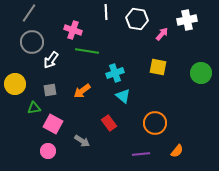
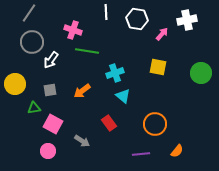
orange circle: moved 1 px down
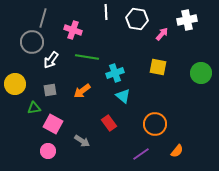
gray line: moved 14 px right, 5 px down; rotated 18 degrees counterclockwise
green line: moved 6 px down
purple line: rotated 30 degrees counterclockwise
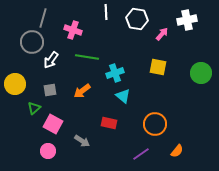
green triangle: rotated 32 degrees counterclockwise
red rectangle: rotated 42 degrees counterclockwise
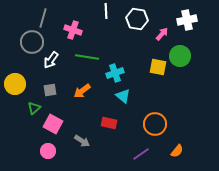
white line: moved 1 px up
green circle: moved 21 px left, 17 px up
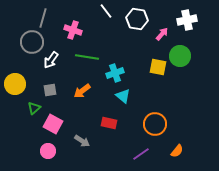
white line: rotated 35 degrees counterclockwise
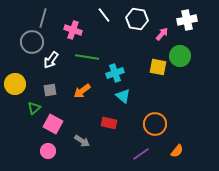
white line: moved 2 px left, 4 px down
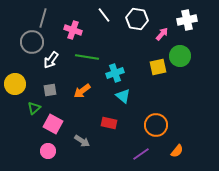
yellow square: rotated 24 degrees counterclockwise
orange circle: moved 1 px right, 1 px down
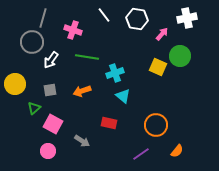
white cross: moved 2 px up
yellow square: rotated 36 degrees clockwise
orange arrow: rotated 18 degrees clockwise
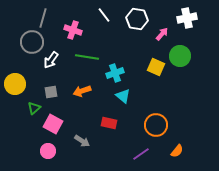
yellow square: moved 2 px left
gray square: moved 1 px right, 2 px down
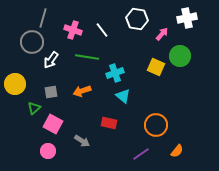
white line: moved 2 px left, 15 px down
